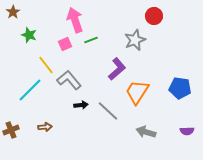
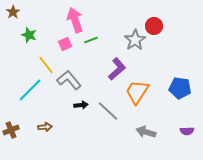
red circle: moved 10 px down
gray star: rotated 10 degrees counterclockwise
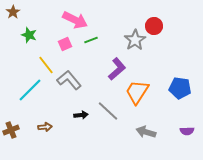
pink arrow: rotated 135 degrees clockwise
black arrow: moved 10 px down
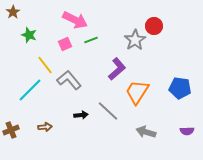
yellow line: moved 1 px left
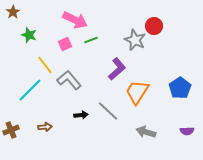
gray star: rotated 15 degrees counterclockwise
blue pentagon: rotated 30 degrees clockwise
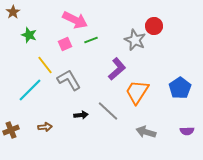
gray L-shape: rotated 10 degrees clockwise
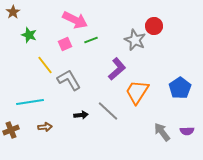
cyan line: moved 12 px down; rotated 36 degrees clockwise
gray arrow: moved 16 px right; rotated 36 degrees clockwise
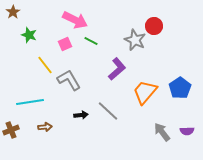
green line: moved 1 px down; rotated 48 degrees clockwise
orange trapezoid: moved 8 px right; rotated 8 degrees clockwise
